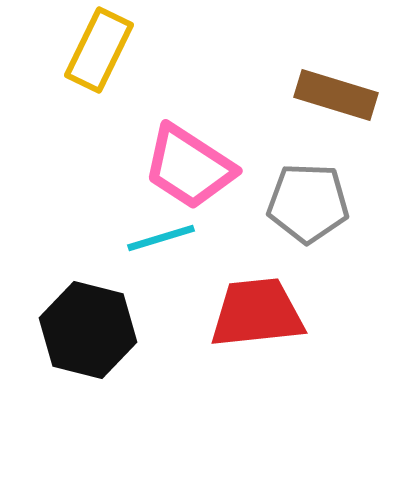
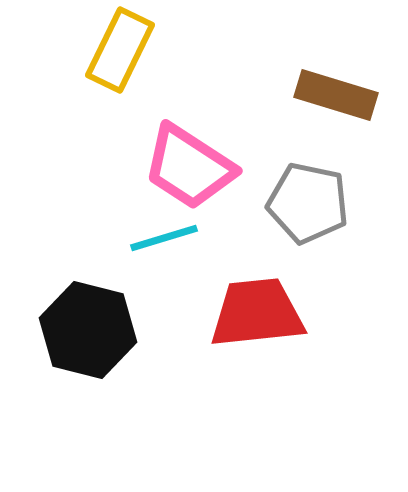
yellow rectangle: moved 21 px right
gray pentagon: rotated 10 degrees clockwise
cyan line: moved 3 px right
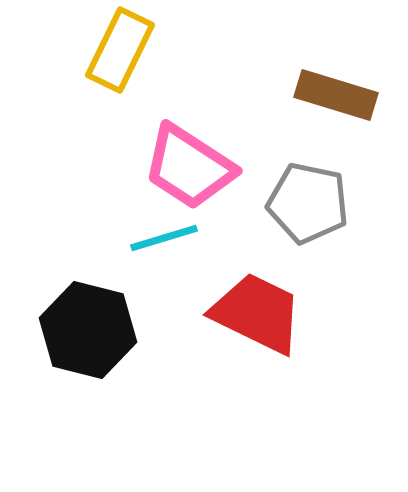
red trapezoid: rotated 32 degrees clockwise
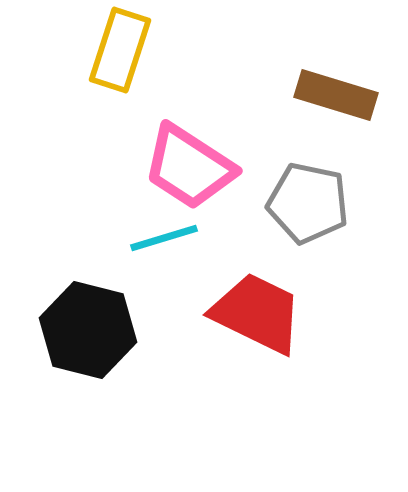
yellow rectangle: rotated 8 degrees counterclockwise
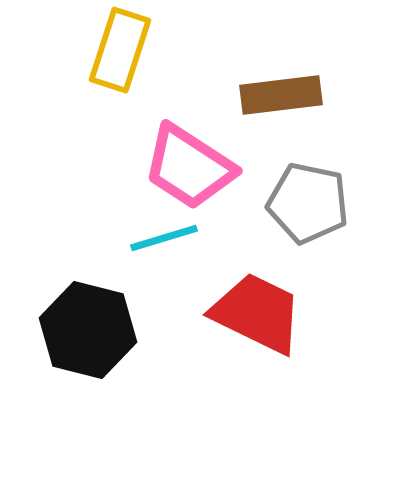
brown rectangle: moved 55 px left; rotated 24 degrees counterclockwise
